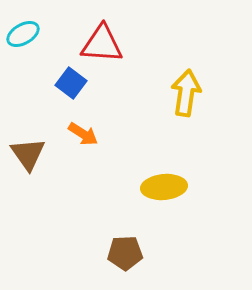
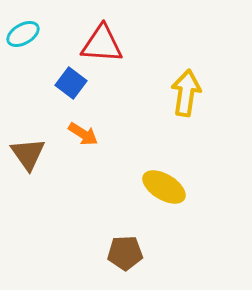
yellow ellipse: rotated 36 degrees clockwise
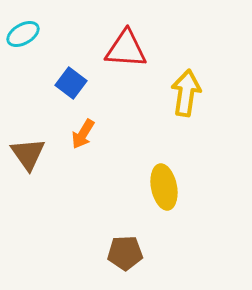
red triangle: moved 24 px right, 5 px down
orange arrow: rotated 88 degrees clockwise
yellow ellipse: rotated 48 degrees clockwise
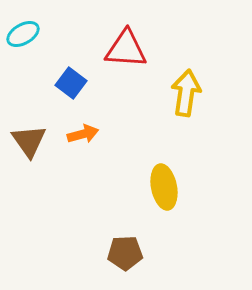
orange arrow: rotated 136 degrees counterclockwise
brown triangle: moved 1 px right, 13 px up
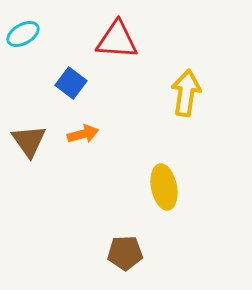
red triangle: moved 9 px left, 9 px up
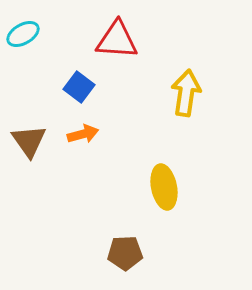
blue square: moved 8 px right, 4 px down
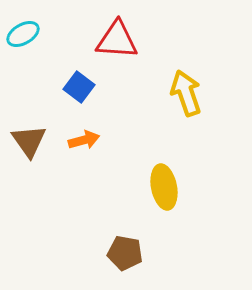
yellow arrow: rotated 27 degrees counterclockwise
orange arrow: moved 1 px right, 6 px down
brown pentagon: rotated 12 degrees clockwise
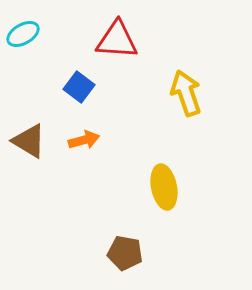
brown triangle: rotated 24 degrees counterclockwise
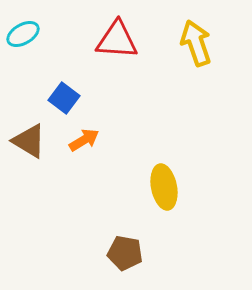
blue square: moved 15 px left, 11 px down
yellow arrow: moved 10 px right, 50 px up
orange arrow: rotated 16 degrees counterclockwise
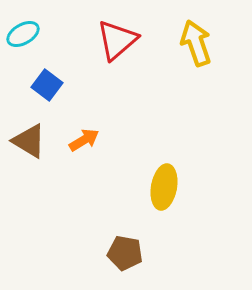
red triangle: rotated 45 degrees counterclockwise
blue square: moved 17 px left, 13 px up
yellow ellipse: rotated 21 degrees clockwise
